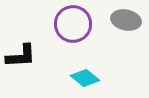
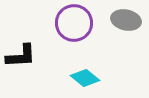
purple circle: moved 1 px right, 1 px up
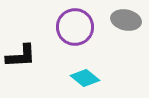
purple circle: moved 1 px right, 4 px down
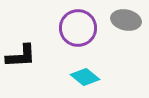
purple circle: moved 3 px right, 1 px down
cyan diamond: moved 1 px up
